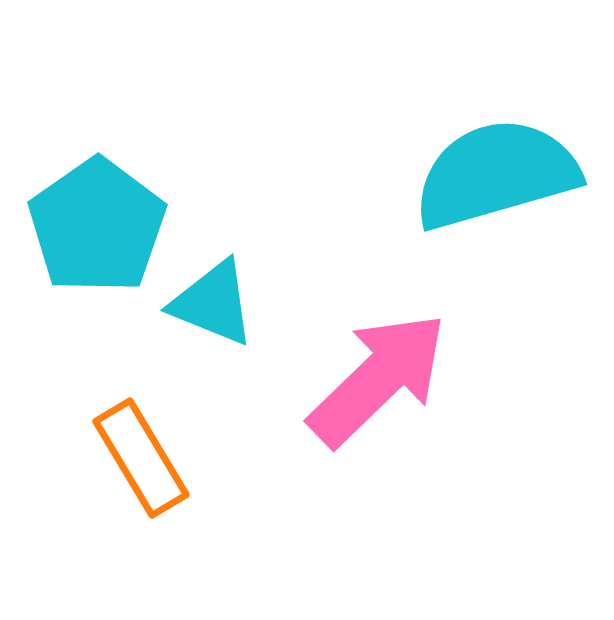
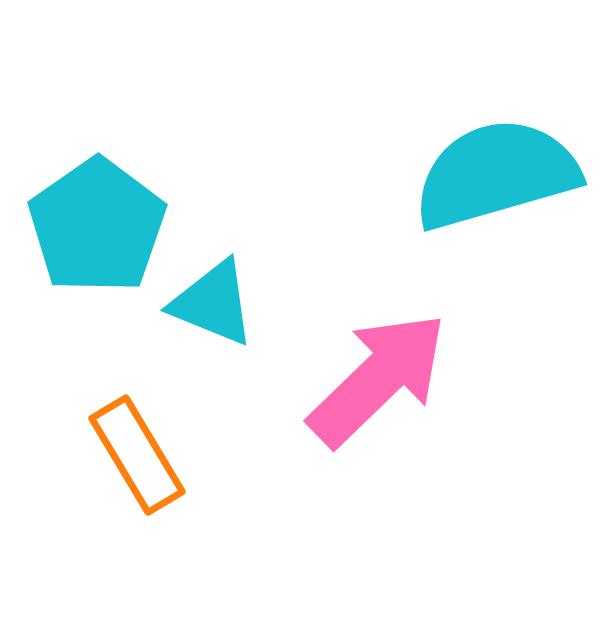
orange rectangle: moved 4 px left, 3 px up
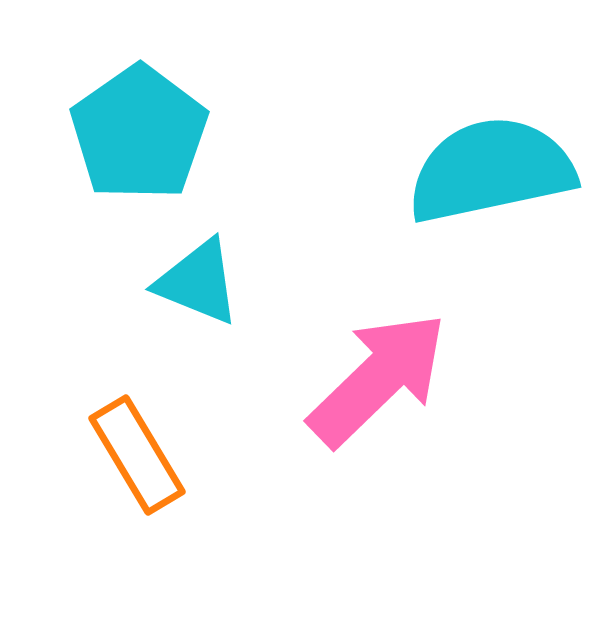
cyan semicircle: moved 5 px left, 4 px up; rotated 4 degrees clockwise
cyan pentagon: moved 42 px right, 93 px up
cyan triangle: moved 15 px left, 21 px up
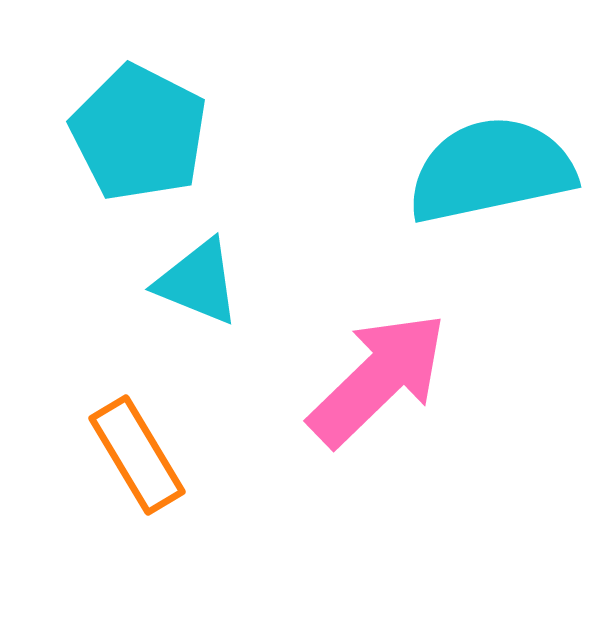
cyan pentagon: rotated 10 degrees counterclockwise
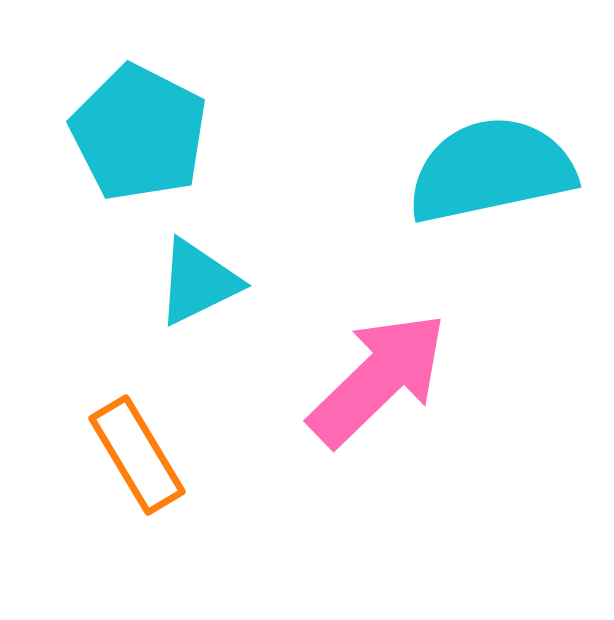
cyan triangle: rotated 48 degrees counterclockwise
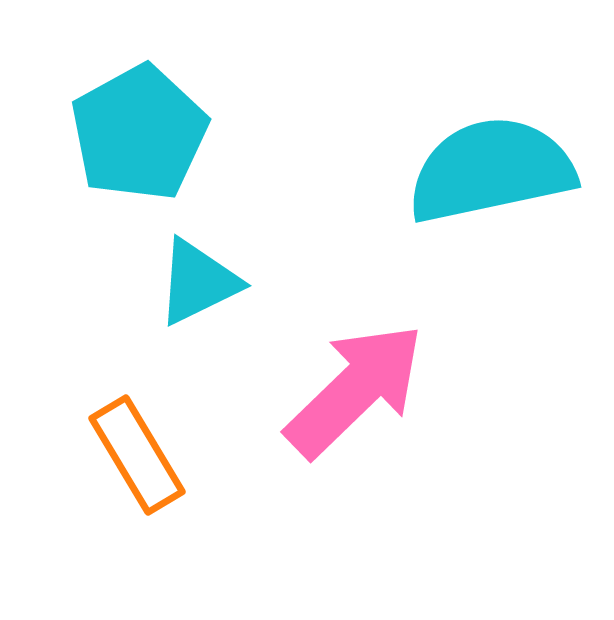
cyan pentagon: rotated 16 degrees clockwise
pink arrow: moved 23 px left, 11 px down
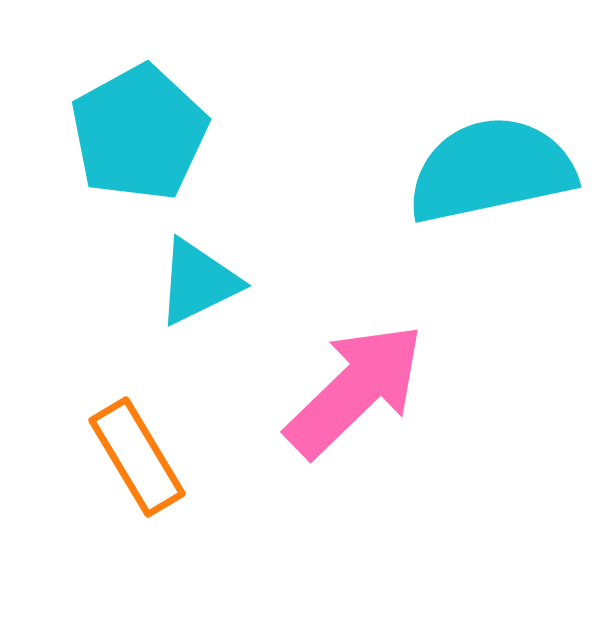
orange rectangle: moved 2 px down
